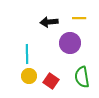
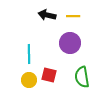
yellow line: moved 6 px left, 2 px up
black arrow: moved 2 px left, 7 px up; rotated 18 degrees clockwise
cyan line: moved 2 px right
yellow circle: moved 4 px down
red square: moved 2 px left, 6 px up; rotated 21 degrees counterclockwise
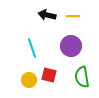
purple circle: moved 1 px right, 3 px down
cyan line: moved 3 px right, 6 px up; rotated 18 degrees counterclockwise
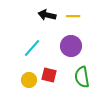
cyan line: rotated 60 degrees clockwise
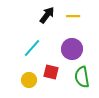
black arrow: rotated 114 degrees clockwise
purple circle: moved 1 px right, 3 px down
red square: moved 2 px right, 3 px up
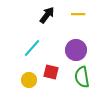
yellow line: moved 5 px right, 2 px up
purple circle: moved 4 px right, 1 px down
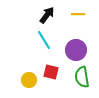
cyan line: moved 12 px right, 8 px up; rotated 72 degrees counterclockwise
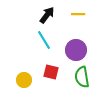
yellow circle: moved 5 px left
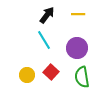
purple circle: moved 1 px right, 2 px up
red square: rotated 28 degrees clockwise
yellow circle: moved 3 px right, 5 px up
